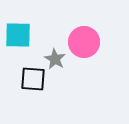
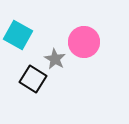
cyan square: rotated 28 degrees clockwise
black square: rotated 28 degrees clockwise
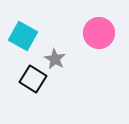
cyan square: moved 5 px right, 1 px down
pink circle: moved 15 px right, 9 px up
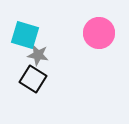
cyan square: moved 2 px right, 1 px up; rotated 12 degrees counterclockwise
gray star: moved 17 px left, 4 px up; rotated 20 degrees counterclockwise
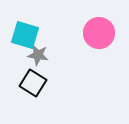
black square: moved 4 px down
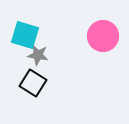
pink circle: moved 4 px right, 3 px down
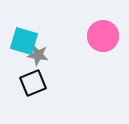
cyan square: moved 1 px left, 6 px down
black square: rotated 36 degrees clockwise
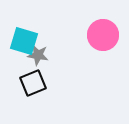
pink circle: moved 1 px up
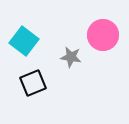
cyan square: rotated 20 degrees clockwise
gray star: moved 33 px right, 2 px down
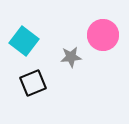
gray star: rotated 15 degrees counterclockwise
